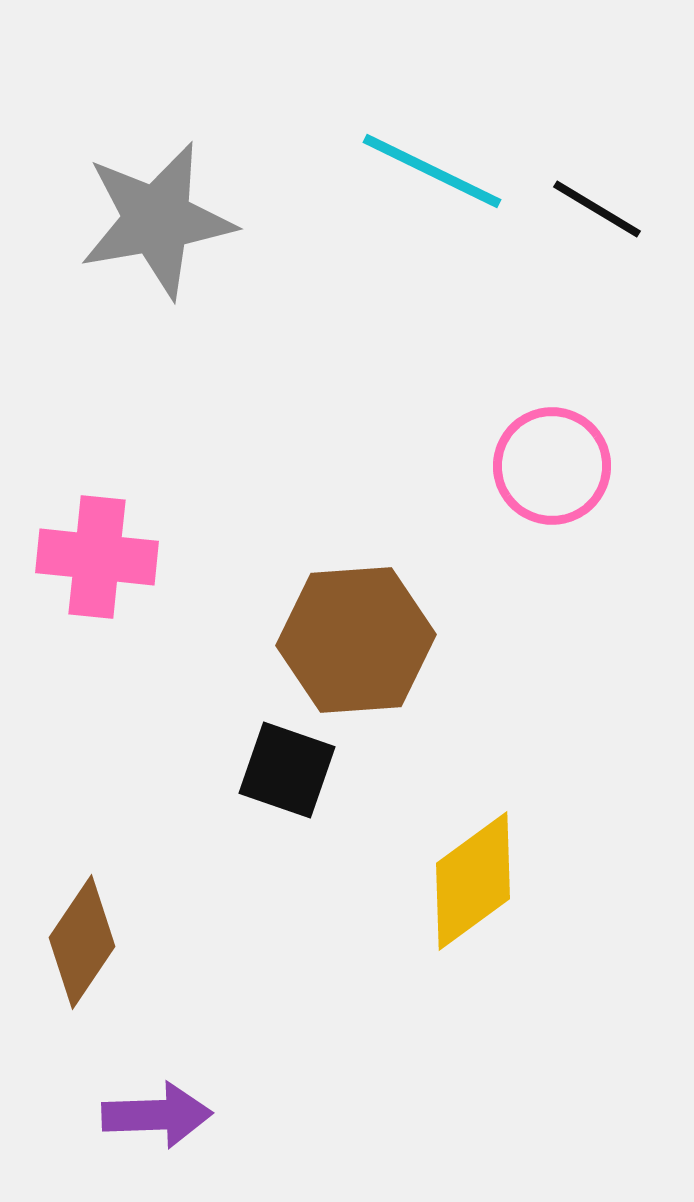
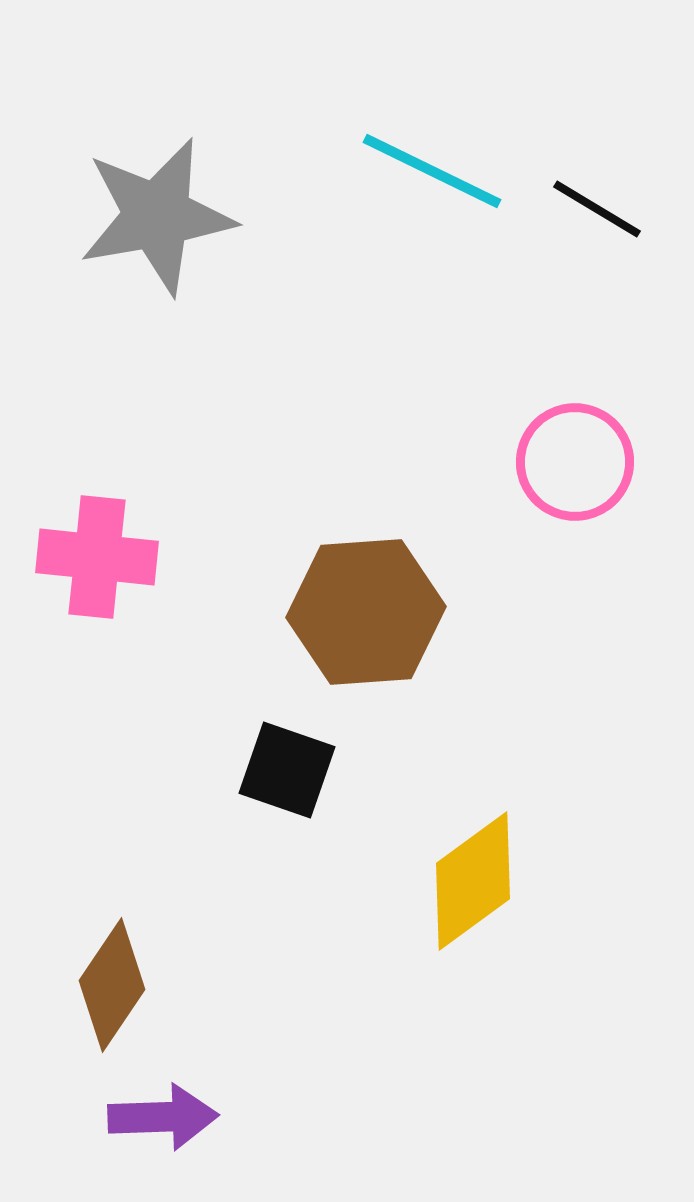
gray star: moved 4 px up
pink circle: moved 23 px right, 4 px up
brown hexagon: moved 10 px right, 28 px up
brown diamond: moved 30 px right, 43 px down
purple arrow: moved 6 px right, 2 px down
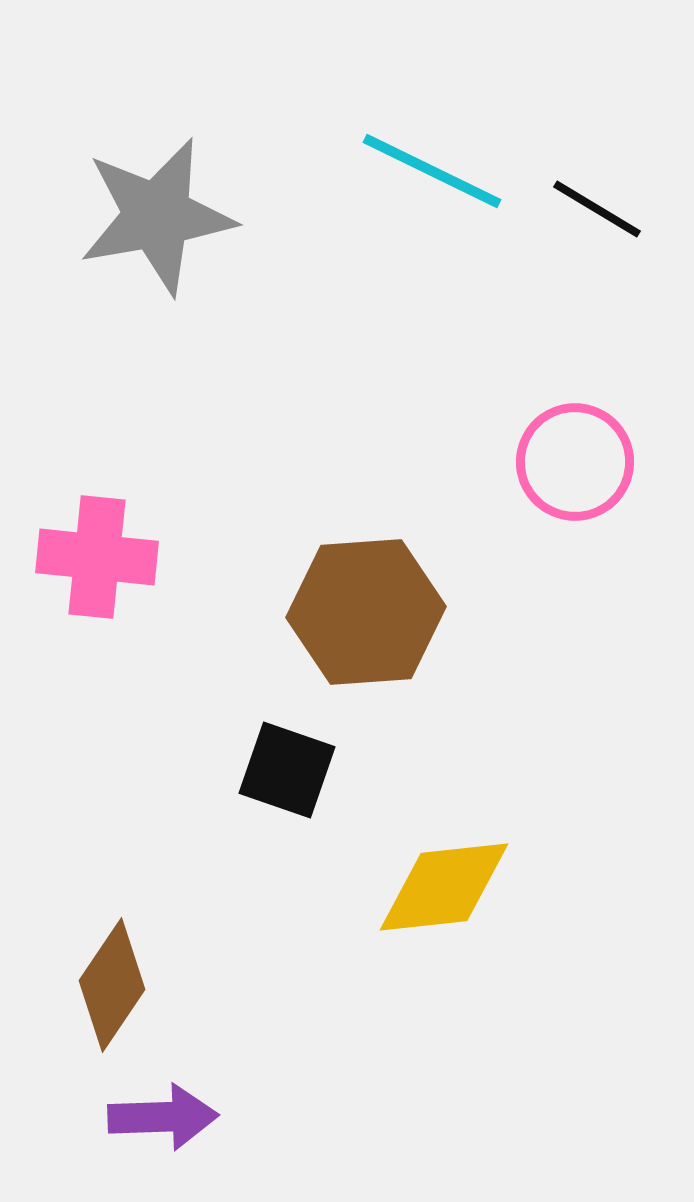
yellow diamond: moved 29 px left, 6 px down; rotated 30 degrees clockwise
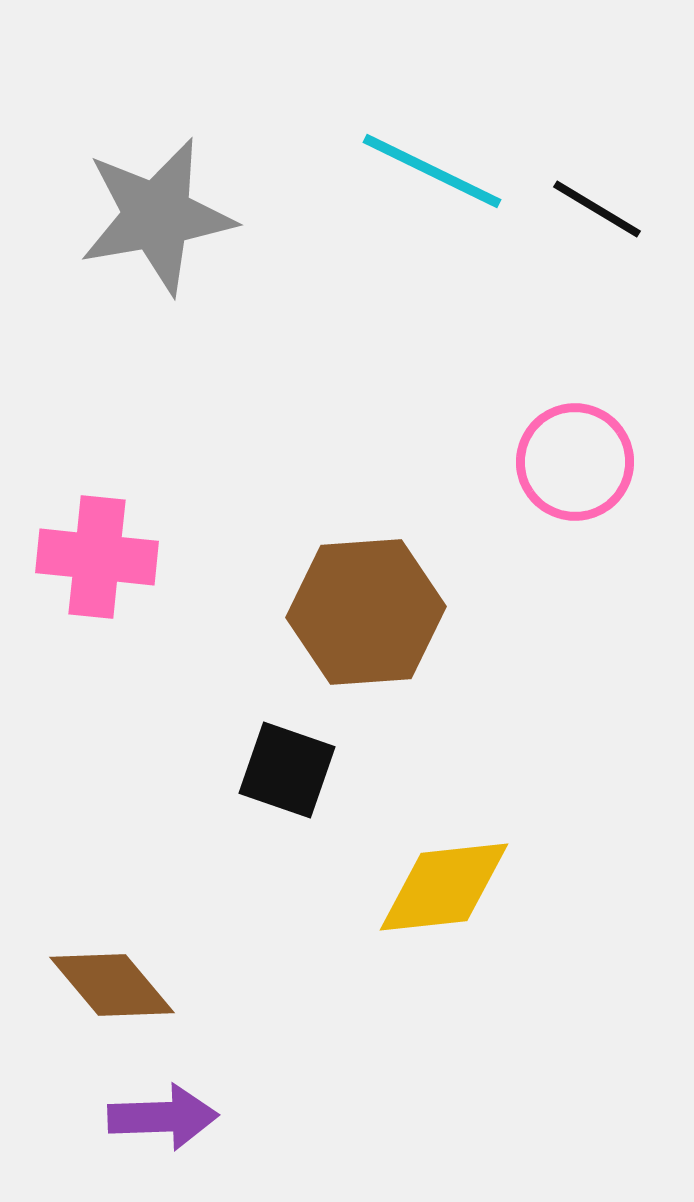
brown diamond: rotated 74 degrees counterclockwise
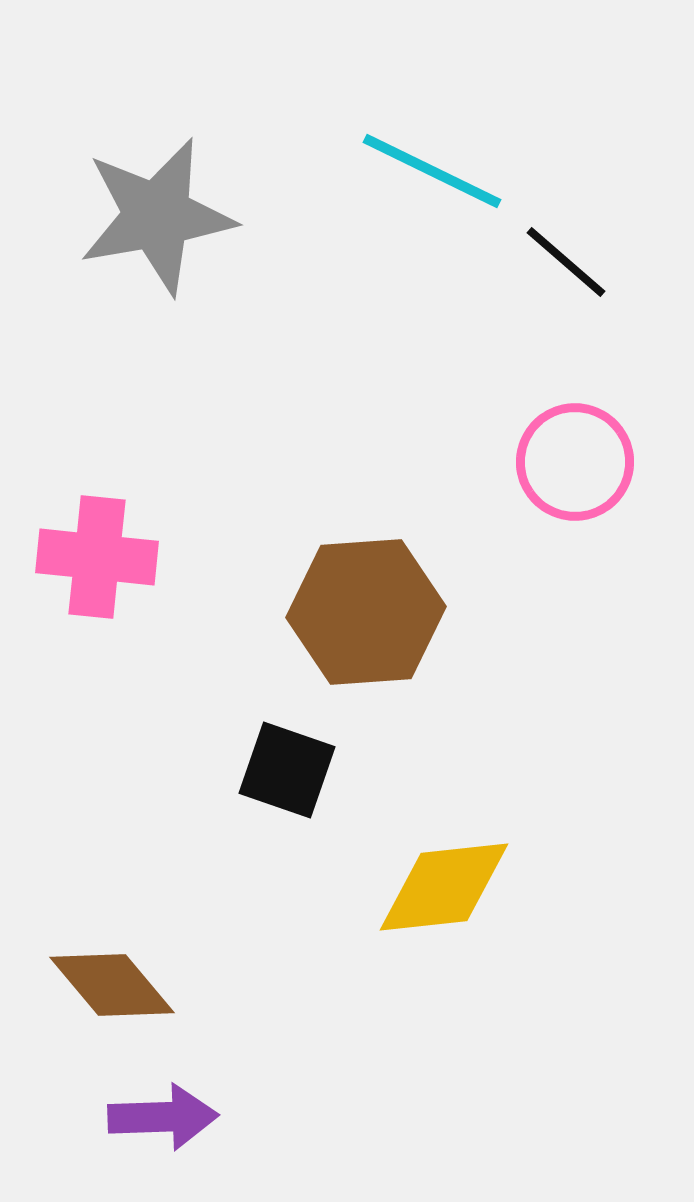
black line: moved 31 px left, 53 px down; rotated 10 degrees clockwise
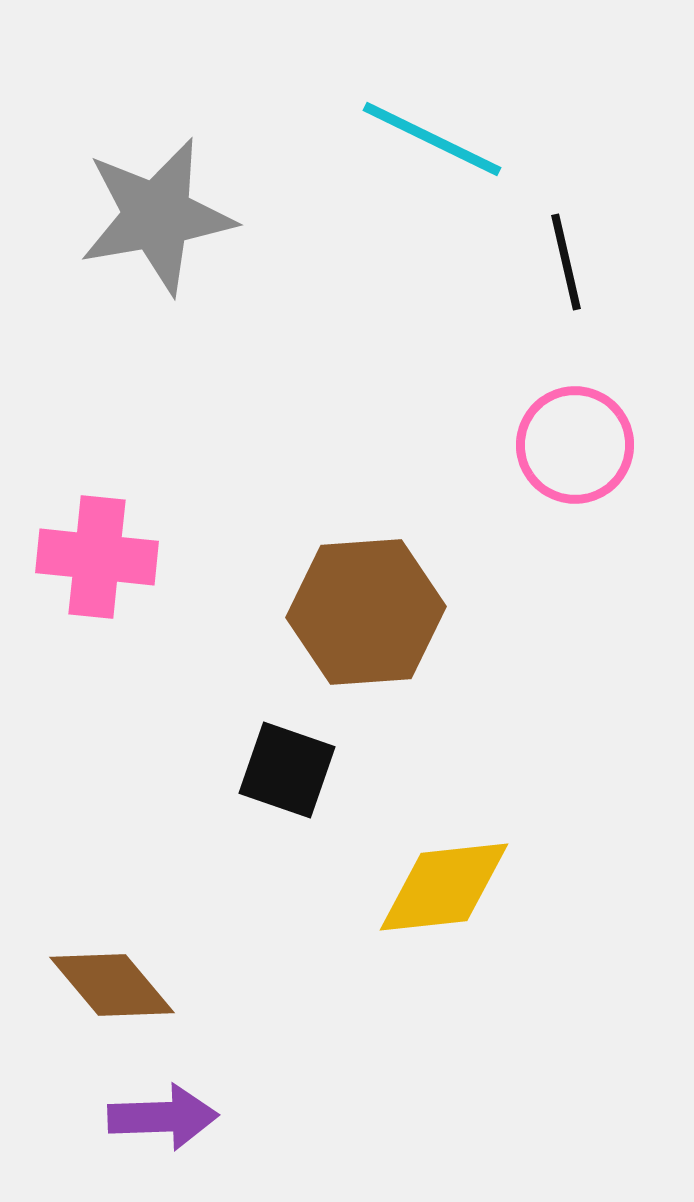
cyan line: moved 32 px up
black line: rotated 36 degrees clockwise
pink circle: moved 17 px up
